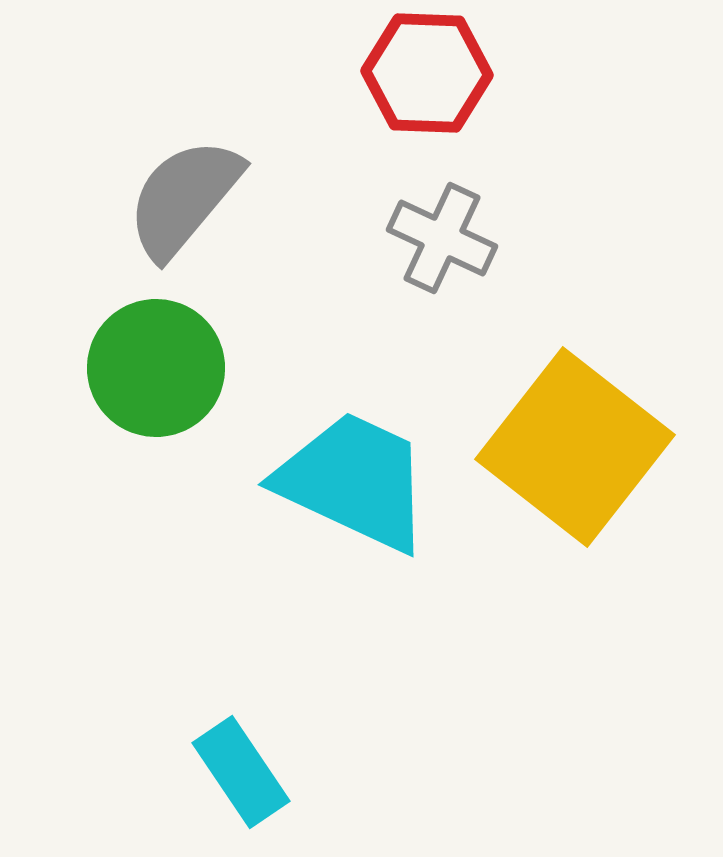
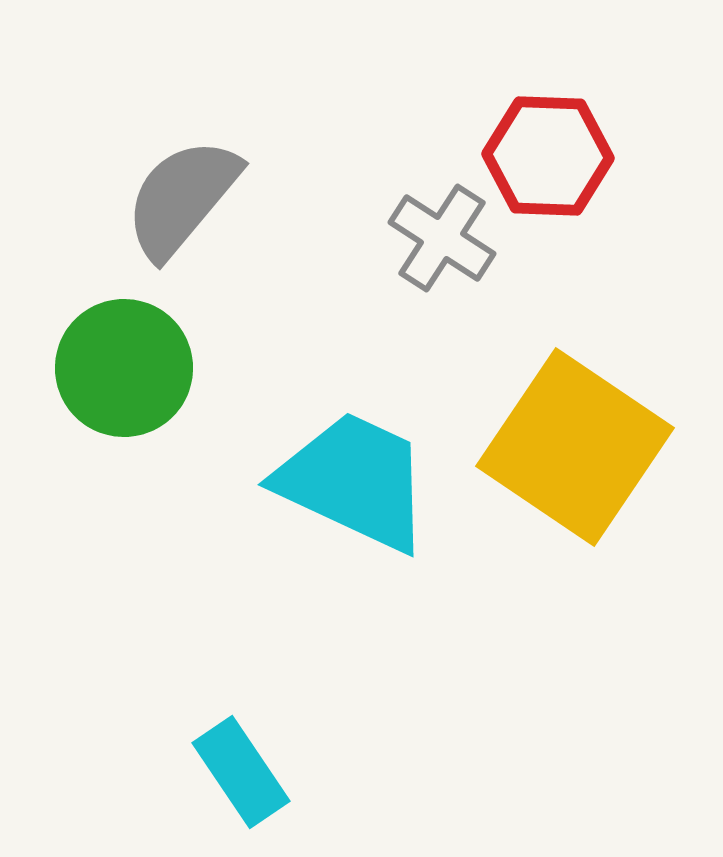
red hexagon: moved 121 px right, 83 px down
gray semicircle: moved 2 px left
gray cross: rotated 8 degrees clockwise
green circle: moved 32 px left
yellow square: rotated 4 degrees counterclockwise
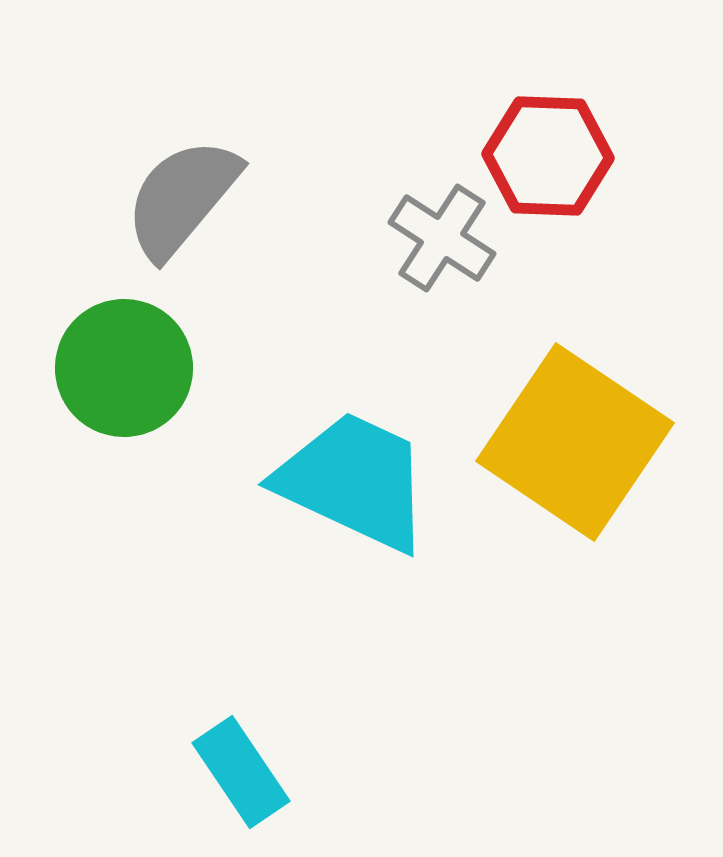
yellow square: moved 5 px up
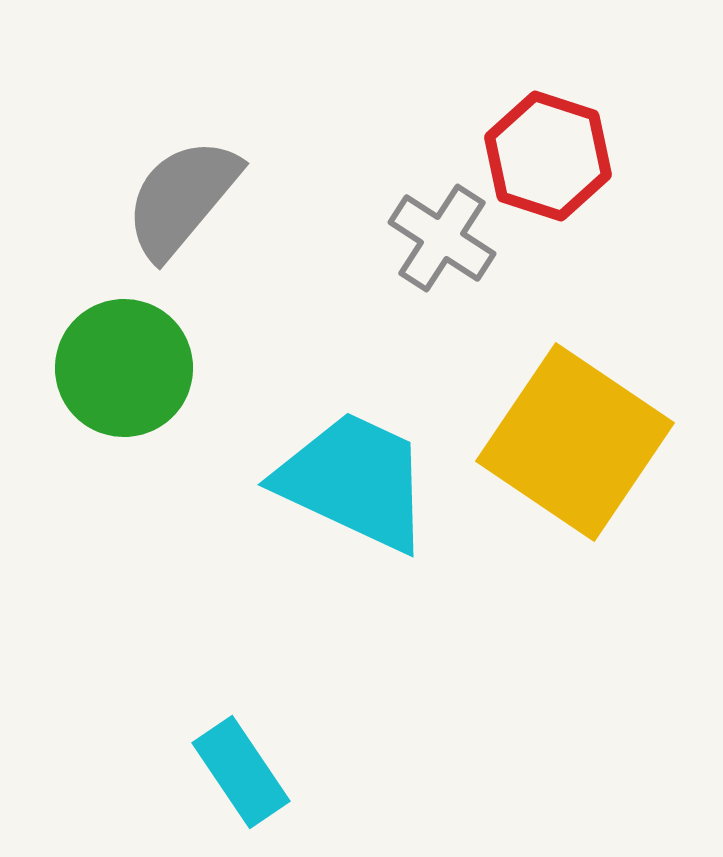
red hexagon: rotated 16 degrees clockwise
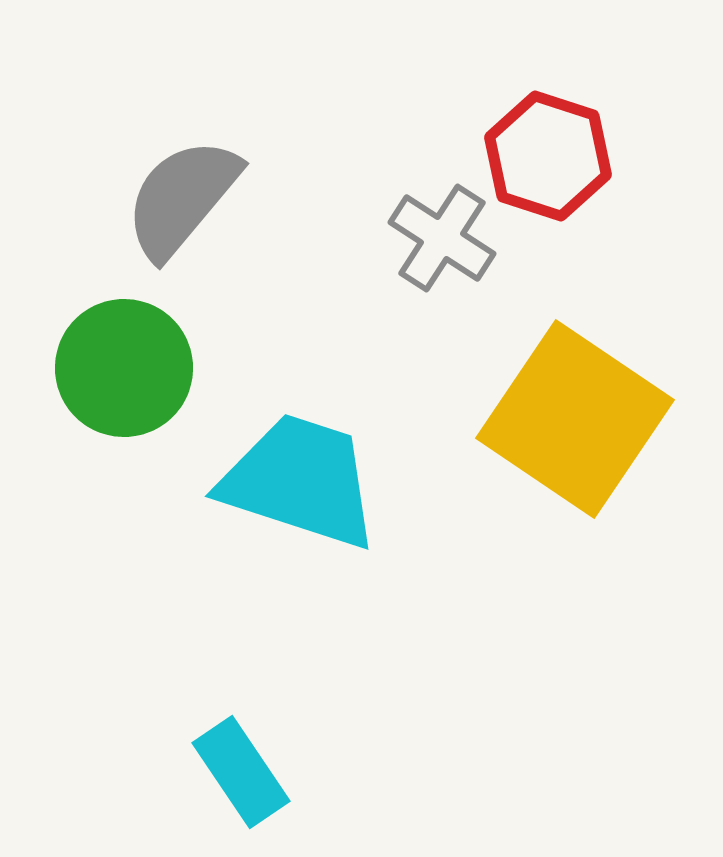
yellow square: moved 23 px up
cyan trapezoid: moved 54 px left; rotated 7 degrees counterclockwise
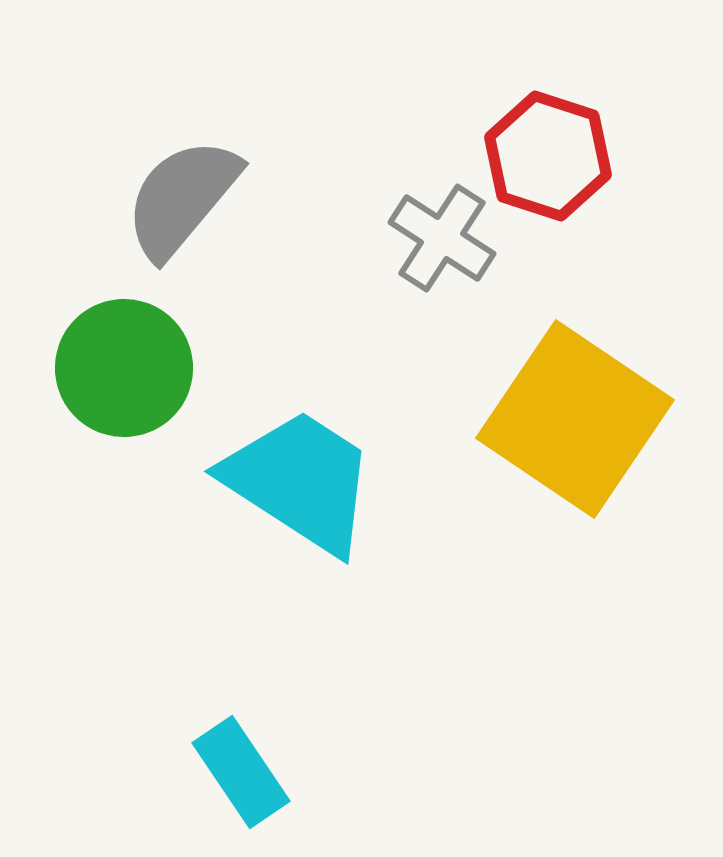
cyan trapezoid: rotated 15 degrees clockwise
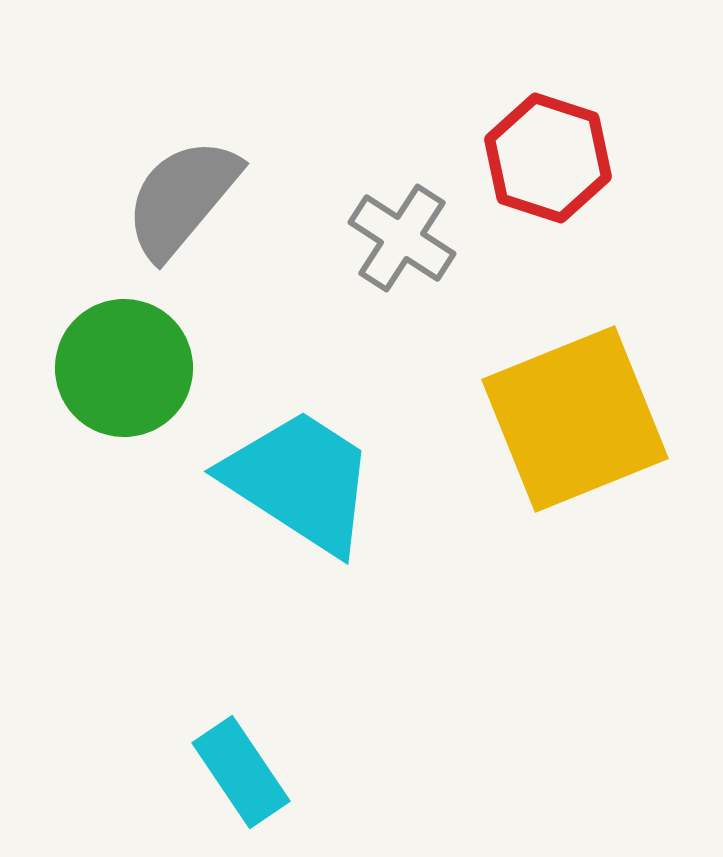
red hexagon: moved 2 px down
gray cross: moved 40 px left
yellow square: rotated 34 degrees clockwise
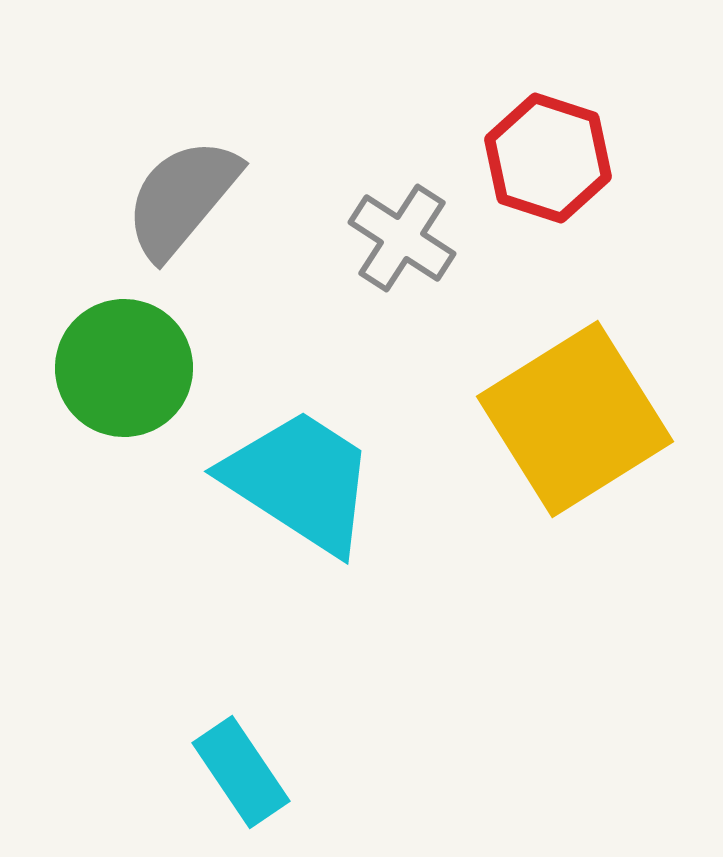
yellow square: rotated 10 degrees counterclockwise
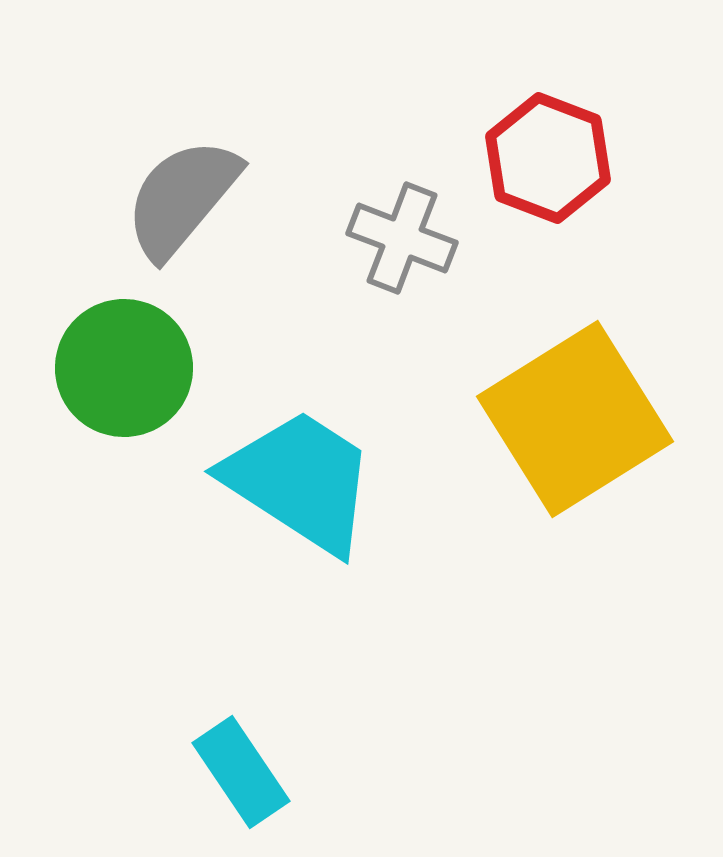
red hexagon: rotated 3 degrees clockwise
gray cross: rotated 12 degrees counterclockwise
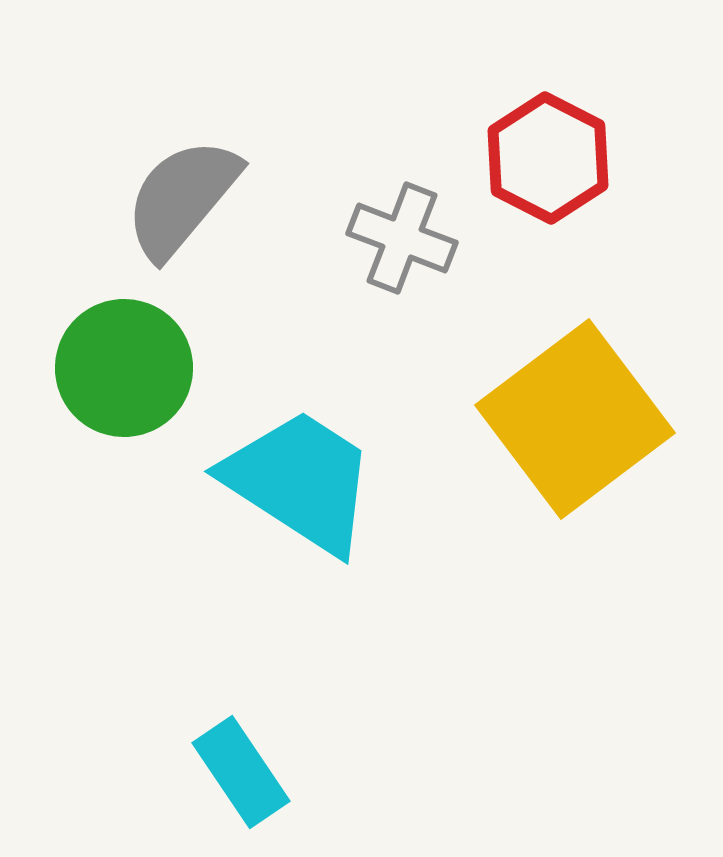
red hexagon: rotated 6 degrees clockwise
yellow square: rotated 5 degrees counterclockwise
